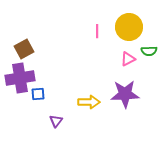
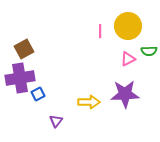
yellow circle: moved 1 px left, 1 px up
pink line: moved 3 px right
blue square: rotated 24 degrees counterclockwise
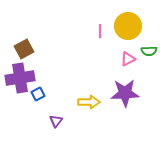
purple star: moved 1 px up
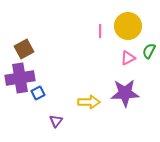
green semicircle: rotated 119 degrees clockwise
pink triangle: moved 1 px up
blue square: moved 1 px up
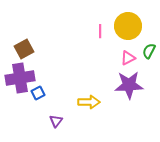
purple star: moved 4 px right, 8 px up
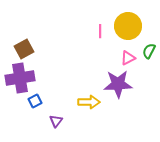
purple star: moved 11 px left, 1 px up
blue square: moved 3 px left, 8 px down
